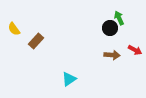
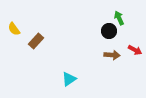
black circle: moved 1 px left, 3 px down
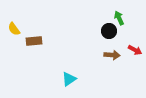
brown rectangle: moved 2 px left; rotated 42 degrees clockwise
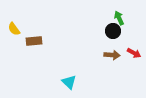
black circle: moved 4 px right
red arrow: moved 1 px left, 3 px down
cyan triangle: moved 3 px down; rotated 42 degrees counterclockwise
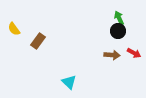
black circle: moved 5 px right
brown rectangle: moved 4 px right; rotated 49 degrees counterclockwise
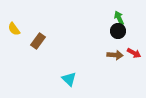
brown arrow: moved 3 px right
cyan triangle: moved 3 px up
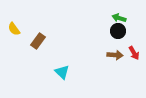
green arrow: rotated 48 degrees counterclockwise
red arrow: rotated 32 degrees clockwise
cyan triangle: moved 7 px left, 7 px up
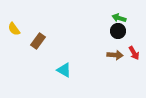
cyan triangle: moved 2 px right, 2 px up; rotated 14 degrees counterclockwise
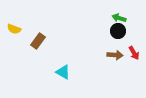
yellow semicircle: rotated 32 degrees counterclockwise
cyan triangle: moved 1 px left, 2 px down
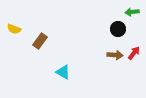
green arrow: moved 13 px right, 6 px up; rotated 24 degrees counterclockwise
black circle: moved 2 px up
brown rectangle: moved 2 px right
red arrow: rotated 112 degrees counterclockwise
